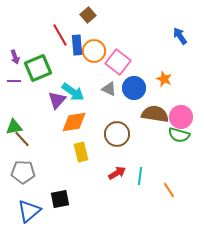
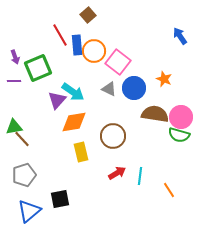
brown circle: moved 4 px left, 2 px down
gray pentagon: moved 1 px right, 3 px down; rotated 20 degrees counterclockwise
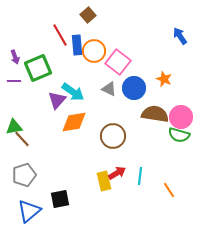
yellow rectangle: moved 23 px right, 29 px down
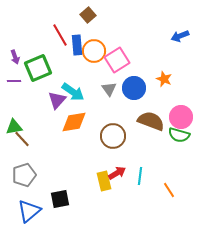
blue arrow: rotated 78 degrees counterclockwise
pink square: moved 1 px left, 2 px up; rotated 20 degrees clockwise
gray triangle: rotated 28 degrees clockwise
brown semicircle: moved 4 px left, 7 px down; rotated 12 degrees clockwise
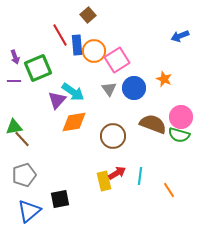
brown semicircle: moved 2 px right, 3 px down
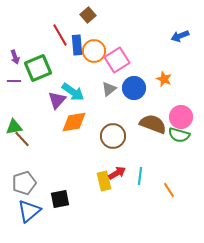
gray triangle: rotated 28 degrees clockwise
gray pentagon: moved 8 px down
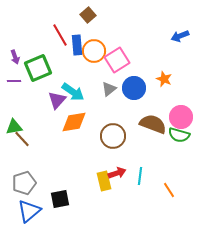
red arrow: rotated 12 degrees clockwise
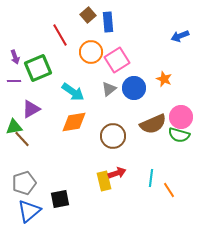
blue rectangle: moved 31 px right, 23 px up
orange circle: moved 3 px left, 1 px down
purple triangle: moved 26 px left, 9 px down; rotated 18 degrees clockwise
brown semicircle: rotated 136 degrees clockwise
cyan line: moved 11 px right, 2 px down
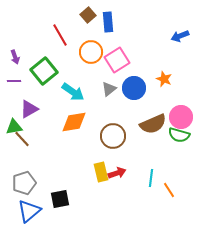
green square: moved 6 px right, 3 px down; rotated 16 degrees counterclockwise
purple triangle: moved 2 px left
yellow rectangle: moved 3 px left, 9 px up
